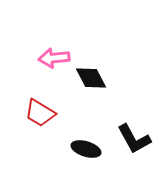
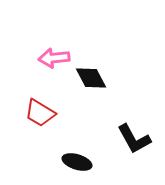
black ellipse: moved 9 px left, 13 px down
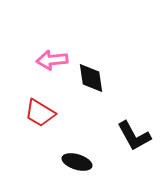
pink arrow: moved 2 px left, 2 px down
black diamond: rotated 20 degrees clockwise
black L-shape: moved 3 px up
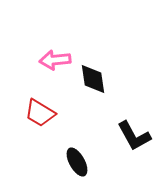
pink arrow: moved 3 px right
black diamond: moved 2 px right, 1 px down
black ellipse: rotated 44 degrees clockwise
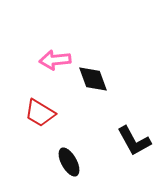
black diamond: rotated 12 degrees counterclockwise
black L-shape: moved 5 px down
black ellipse: moved 8 px left
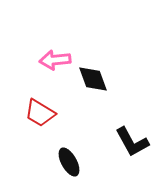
black L-shape: moved 2 px left, 1 px down
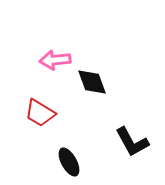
black diamond: moved 1 px left, 3 px down
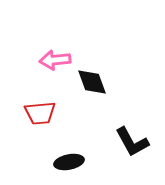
red trapezoid: rotated 36 degrees counterclockwise
black ellipse: rotated 72 degrees counterclockwise
